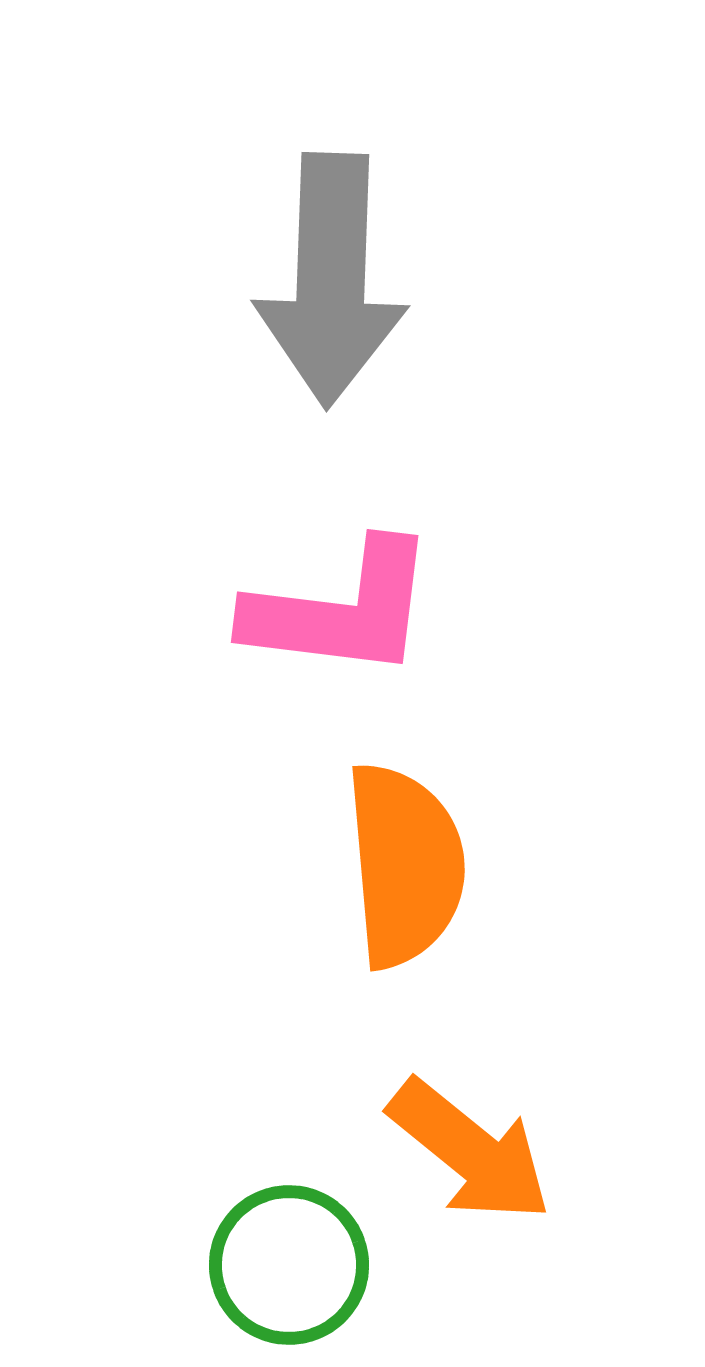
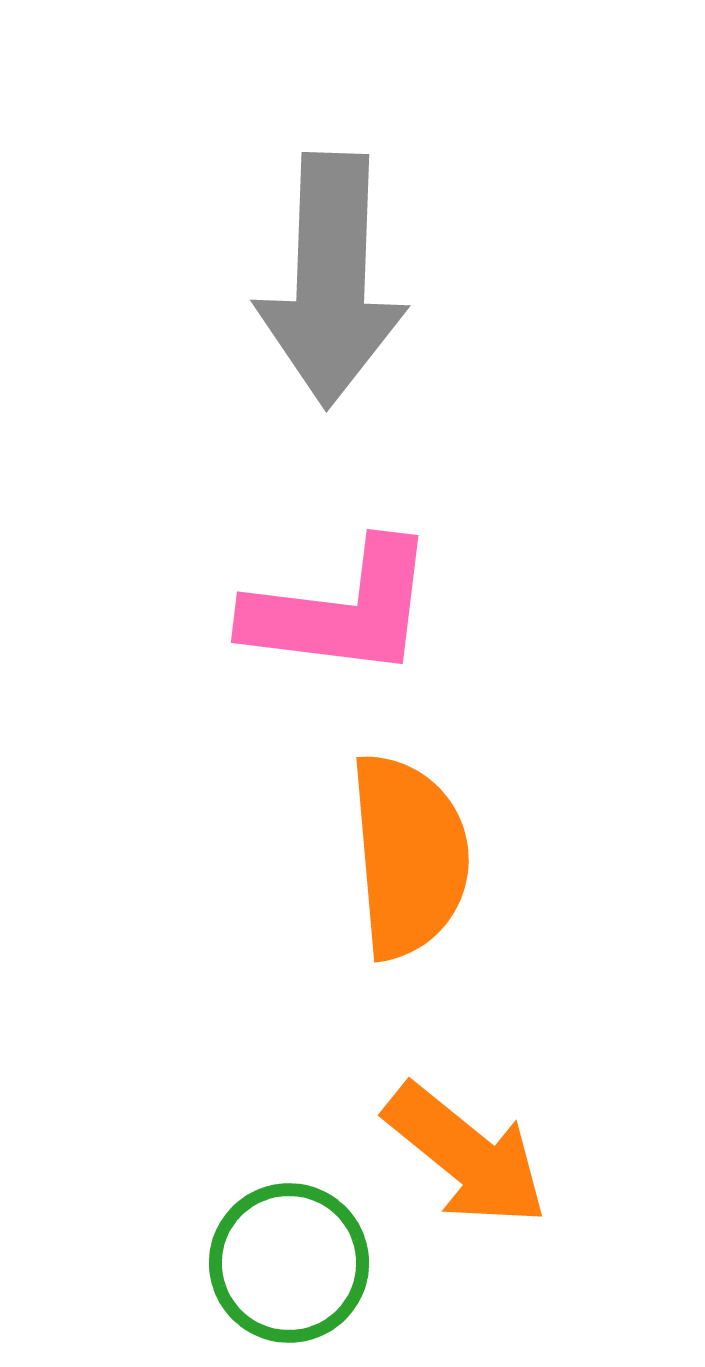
orange semicircle: moved 4 px right, 9 px up
orange arrow: moved 4 px left, 4 px down
green circle: moved 2 px up
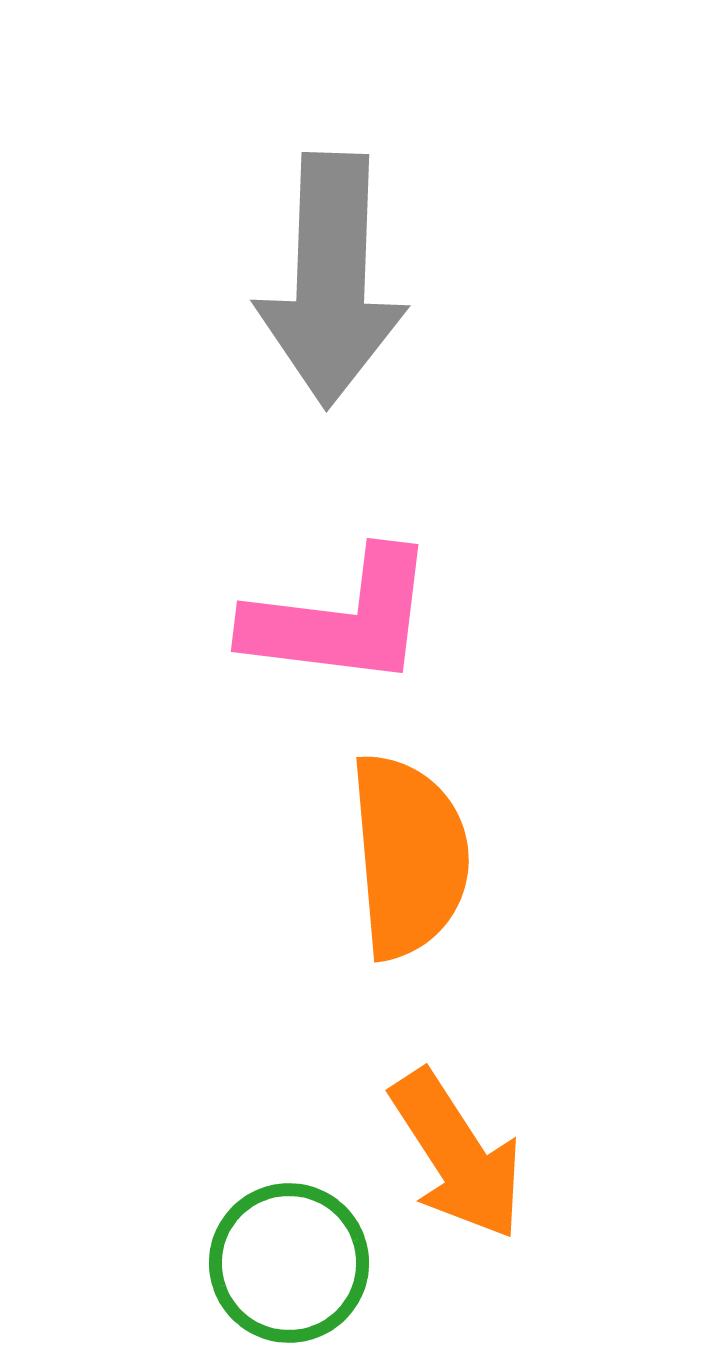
pink L-shape: moved 9 px down
orange arrow: moved 9 px left; rotated 18 degrees clockwise
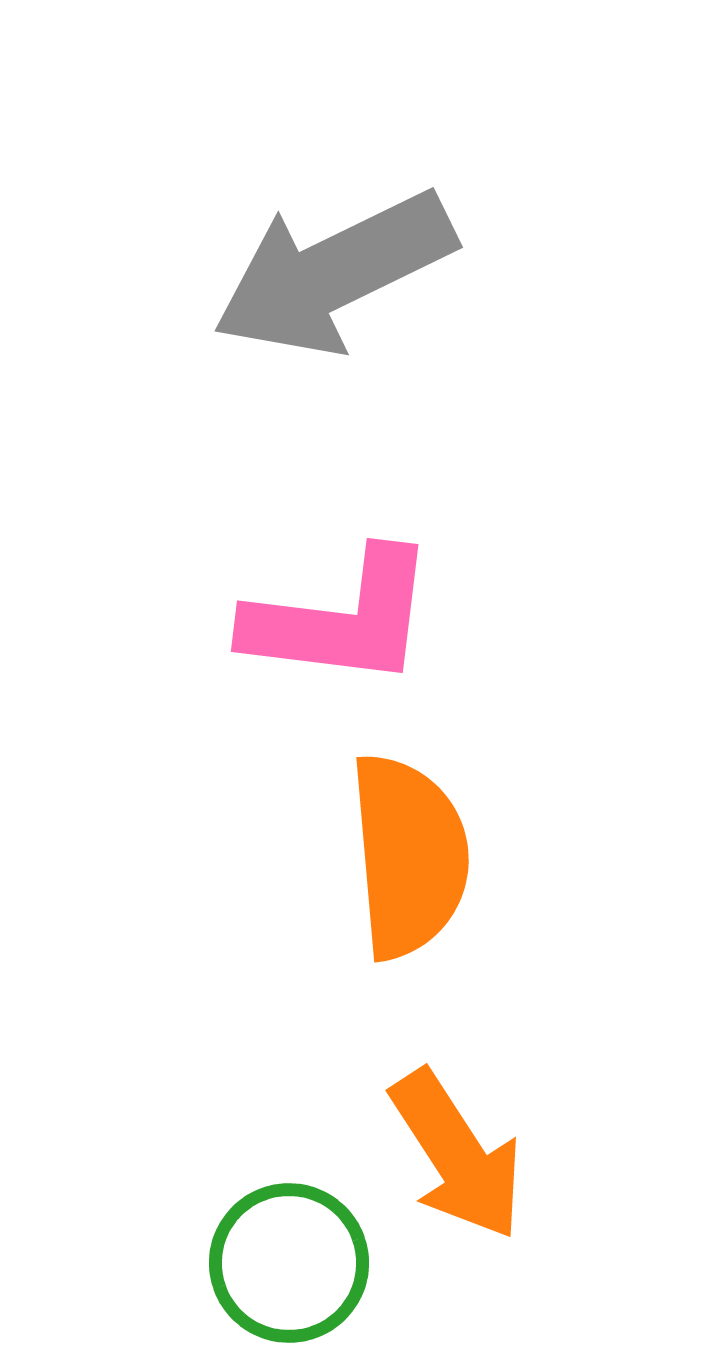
gray arrow: moved 3 px right, 7 px up; rotated 62 degrees clockwise
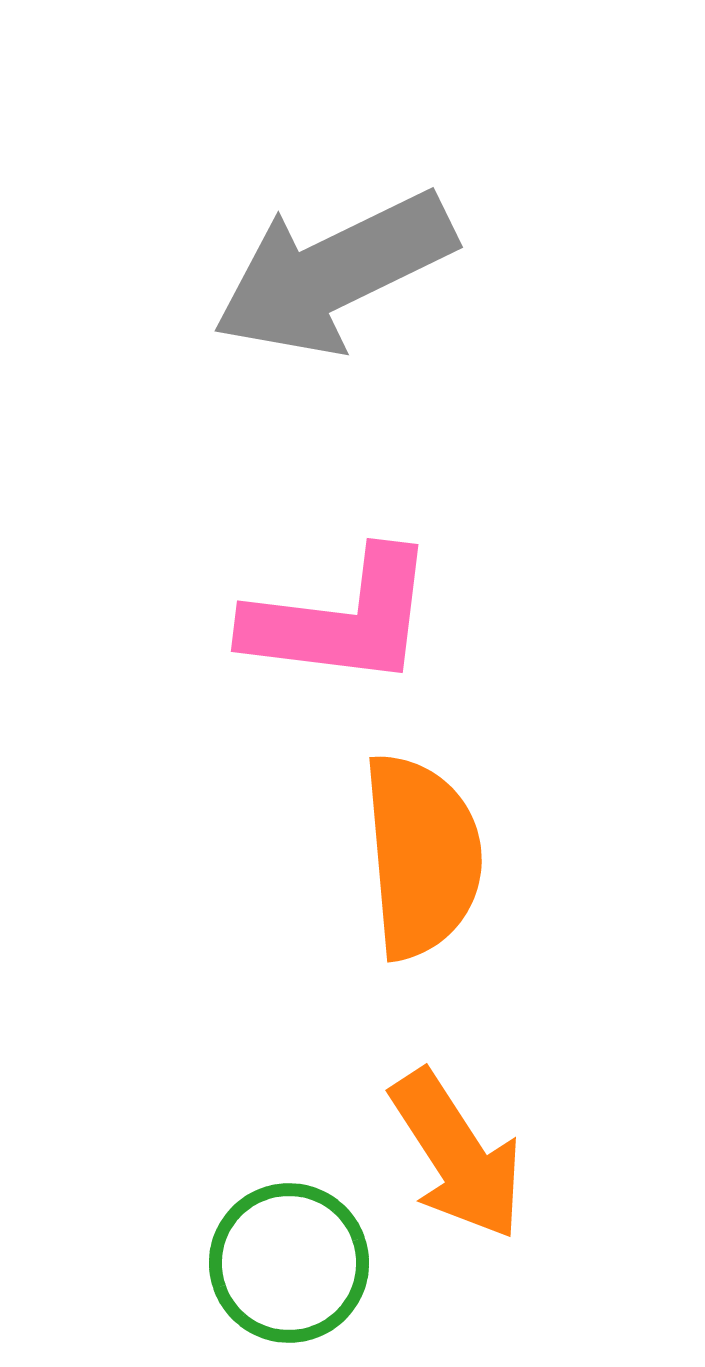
orange semicircle: moved 13 px right
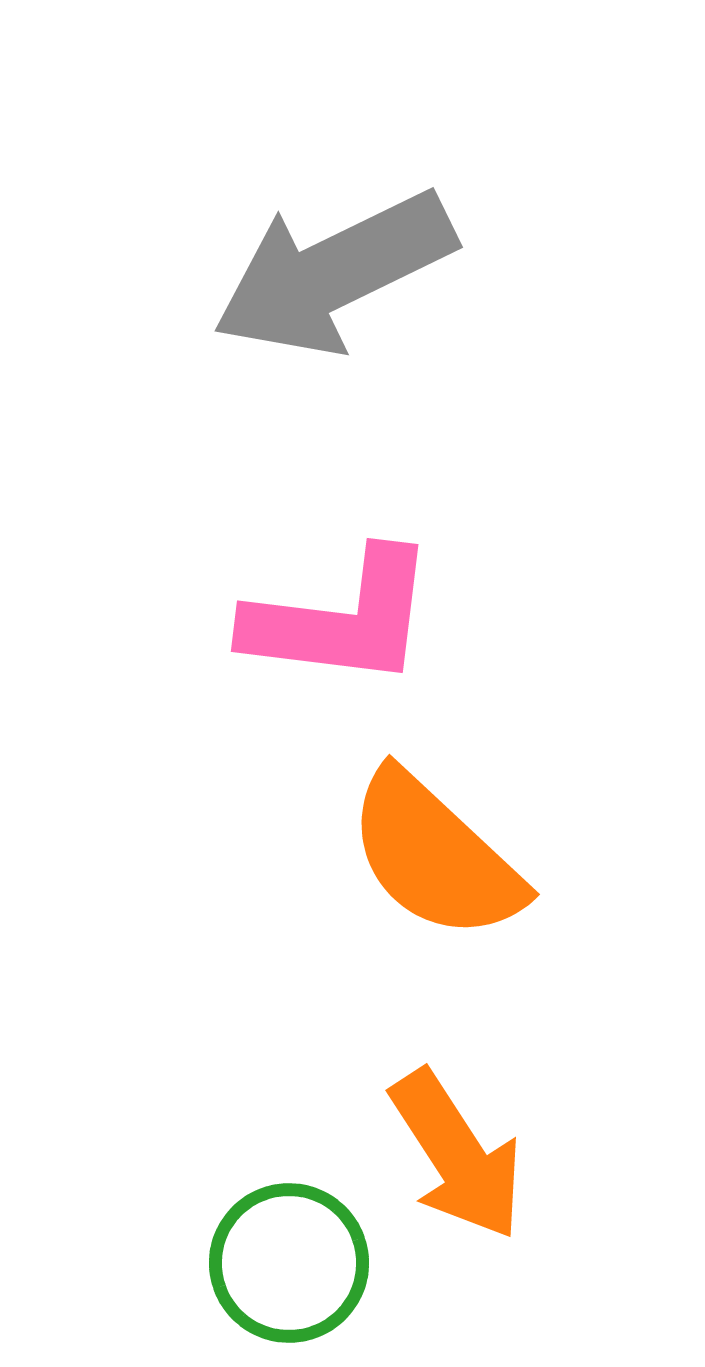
orange semicircle: moved 13 px right; rotated 138 degrees clockwise
